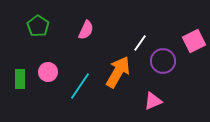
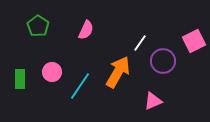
pink circle: moved 4 px right
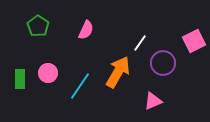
purple circle: moved 2 px down
pink circle: moved 4 px left, 1 px down
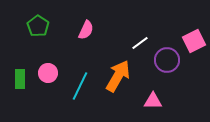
white line: rotated 18 degrees clockwise
purple circle: moved 4 px right, 3 px up
orange arrow: moved 4 px down
cyan line: rotated 8 degrees counterclockwise
pink triangle: rotated 24 degrees clockwise
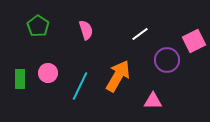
pink semicircle: rotated 42 degrees counterclockwise
white line: moved 9 px up
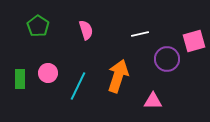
white line: rotated 24 degrees clockwise
pink square: rotated 10 degrees clockwise
purple circle: moved 1 px up
orange arrow: rotated 12 degrees counterclockwise
cyan line: moved 2 px left
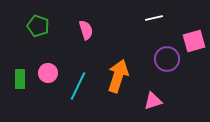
green pentagon: rotated 15 degrees counterclockwise
white line: moved 14 px right, 16 px up
pink triangle: rotated 18 degrees counterclockwise
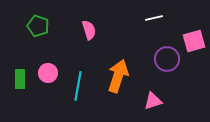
pink semicircle: moved 3 px right
cyan line: rotated 16 degrees counterclockwise
